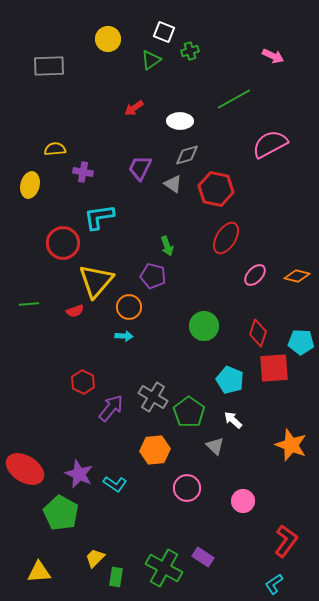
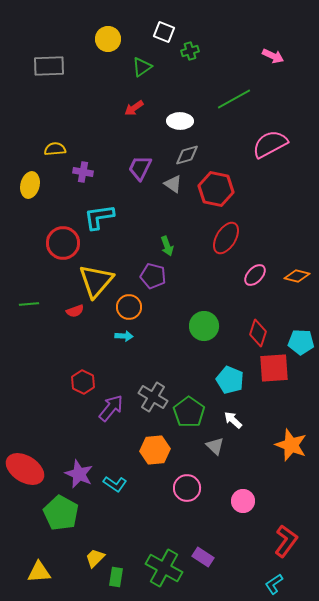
green triangle at (151, 60): moved 9 px left, 7 px down
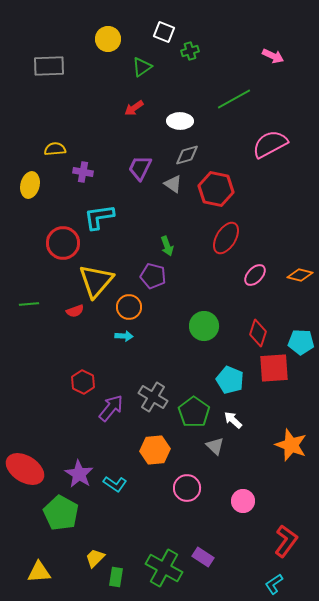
orange diamond at (297, 276): moved 3 px right, 1 px up
green pentagon at (189, 412): moved 5 px right
purple star at (79, 474): rotated 8 degrees clockwise
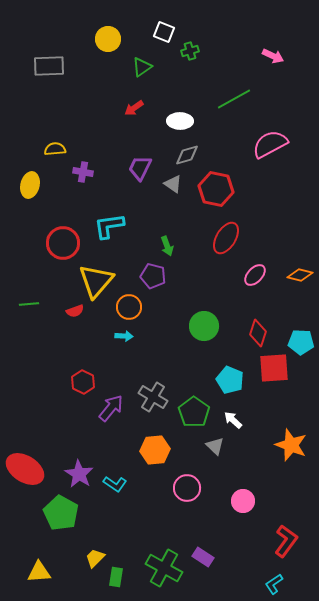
cyan L-shape at (99, 217): moved 10 px right, 9 px down
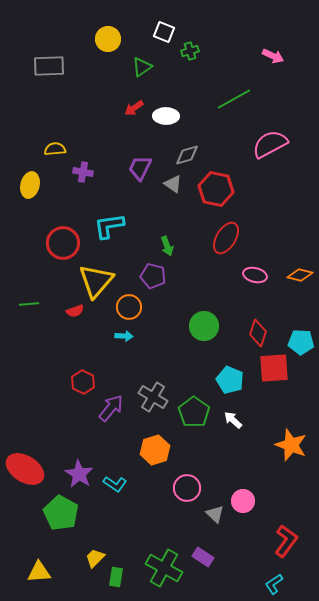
white ellipse at (180, 121): moved 14 px left, 5 px up
pink ellipse at (255, 275): rotated 60 degrees clockwise
gray triangle at (215, 446): moved 68 px down
orange hexagon at (155, 450): rotated 12 degrees counterclockwise
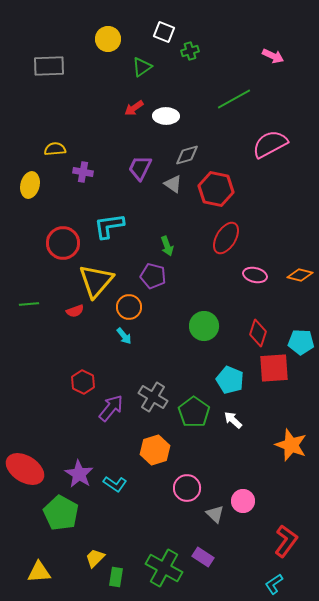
cyan arrow at (124, 336): rotated 48 degrees clockwise
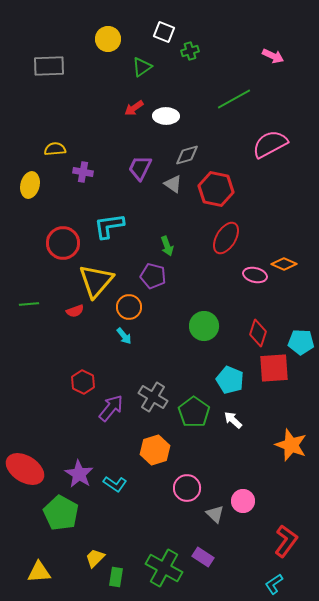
orange diamond at (300, 275): moved 16 px left, 11 px up; rotated 10 degrees clockwise
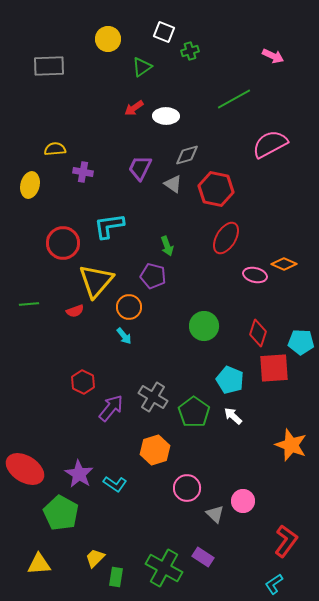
white arrow at (233, 420): moved 4 px up
yellow triangle at (39, 572): moved 8 px up
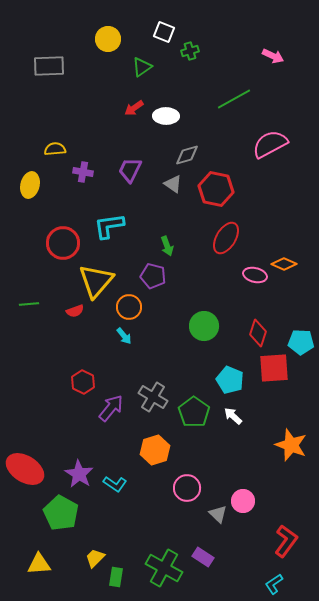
purple trapezoid at (140, 168): moved 10 px left, 2 px down
gray triangle at (215, 514): moved 3 px right
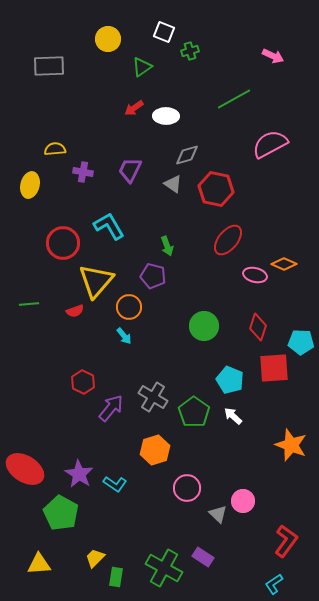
cyan L-shape at (109, 226): rotated 68 degrees clockwise
red ellipse at (226, 238): moved 2 px right, 2 px down; rotated 8 degrees clockwise
red diamond at (258, 333): moved 6 px up
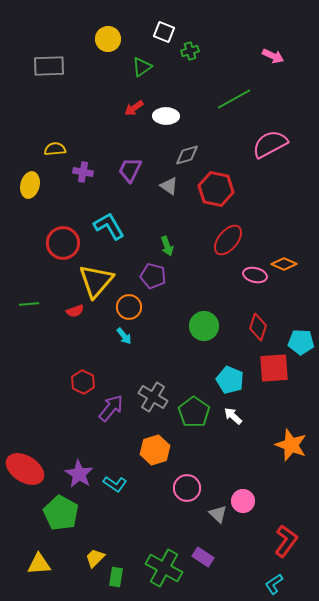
gray triangle at (173, 184): moved 4 px left, 2 px down
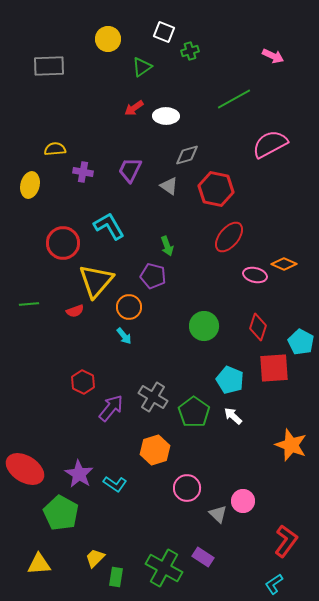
red ellipse at (228, 240): moved 1 px right, 3 px up
cyan pentagon at (301, 342): rotated 25 degrees clockwise
